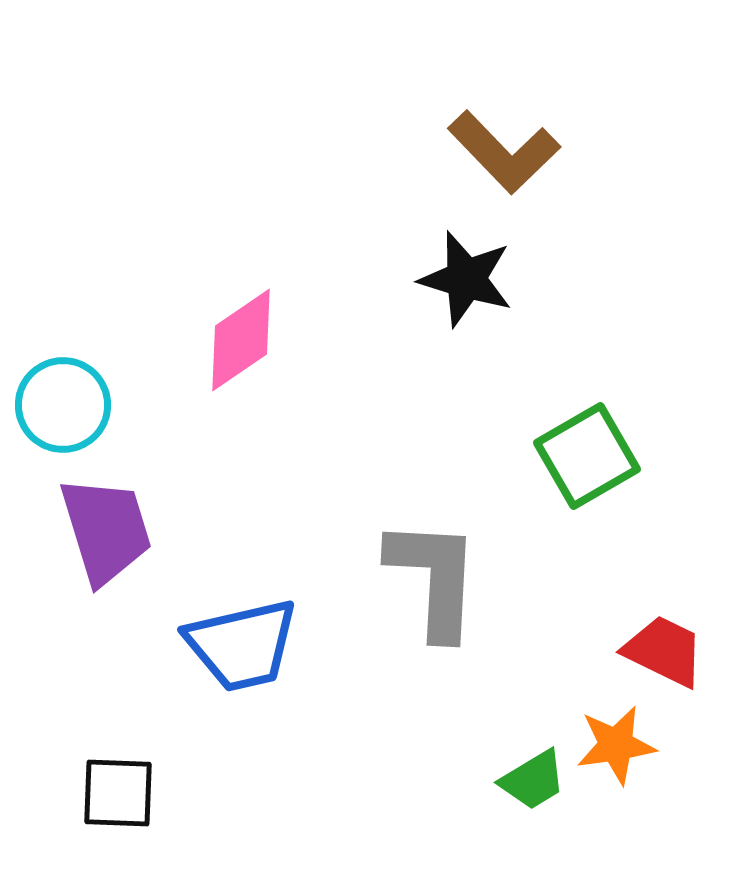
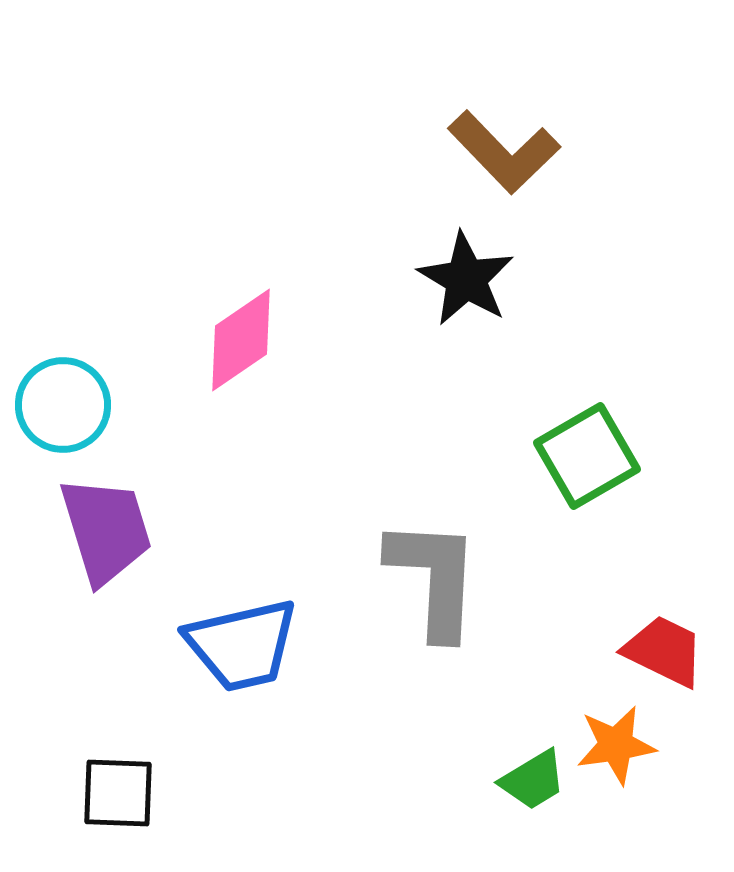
black star: rotated 14 degrees clockwise
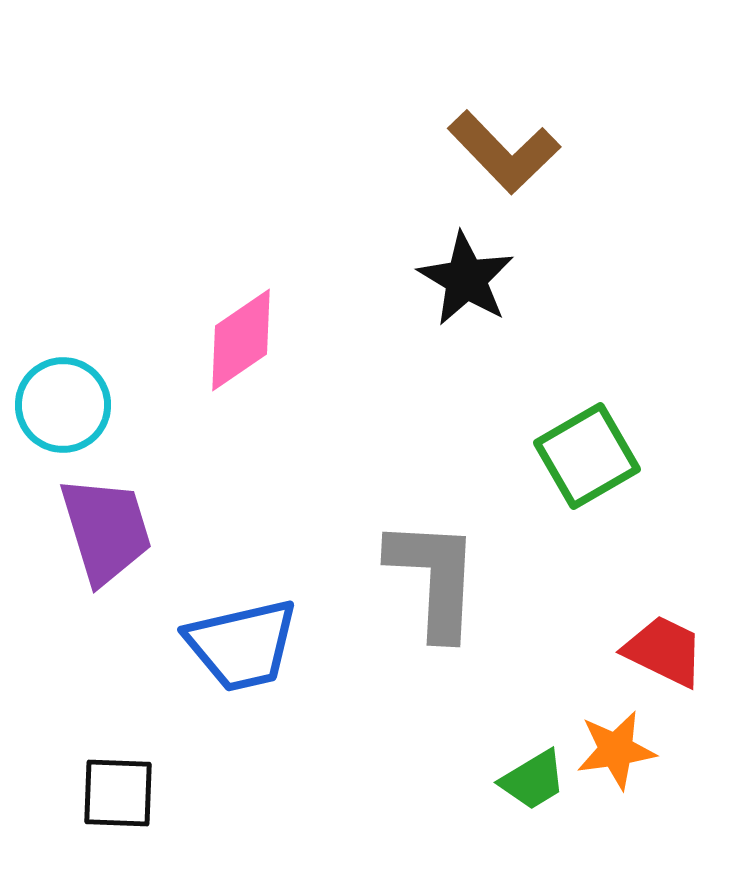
orange star: moved 5 px down
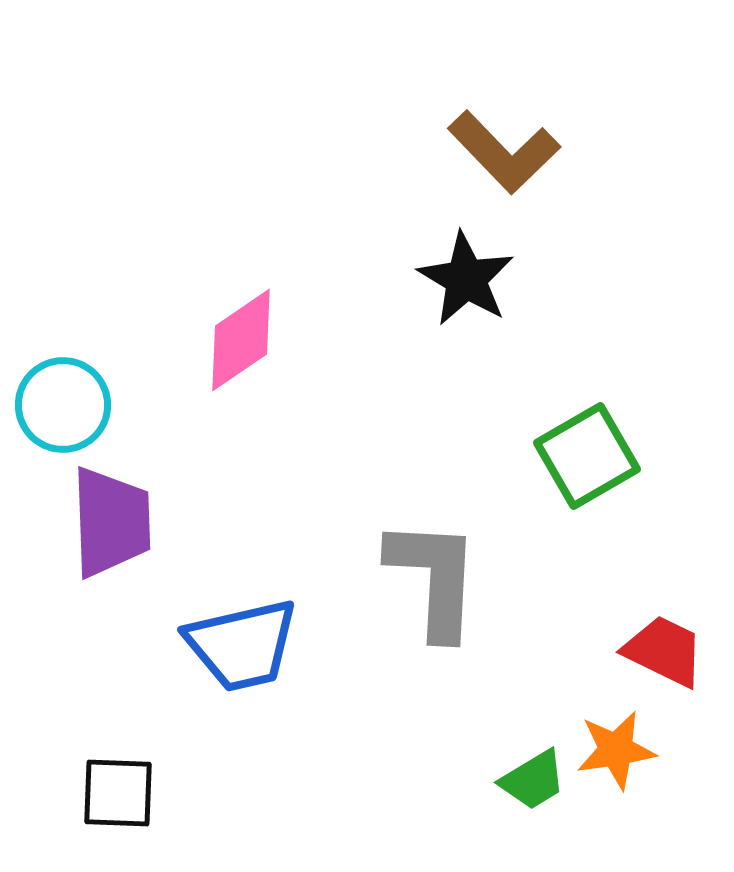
purple trapezoid: moved 5 px right, 8 px up; rotated 15 degrees clockwise
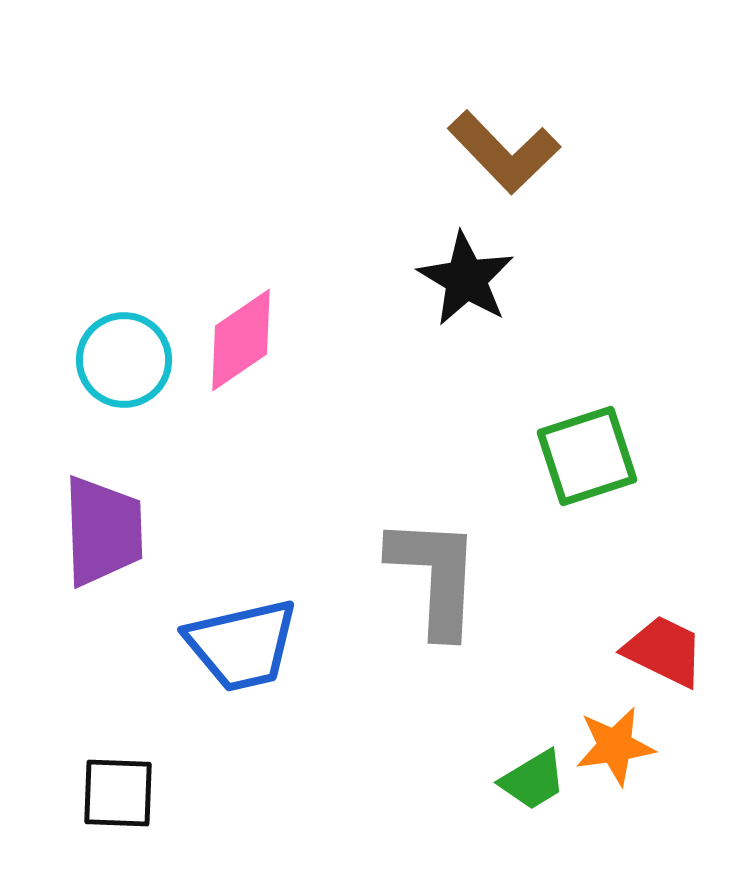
cyan circle: moved 61 px right, 45 px up
green square: rotated 12 degrees clockwise
purple trapezoid: moved 8 px left, 9 px down
gray L-shape: moved 1 px right, 2 px up
orange star: moved 1 px left, 4 px up
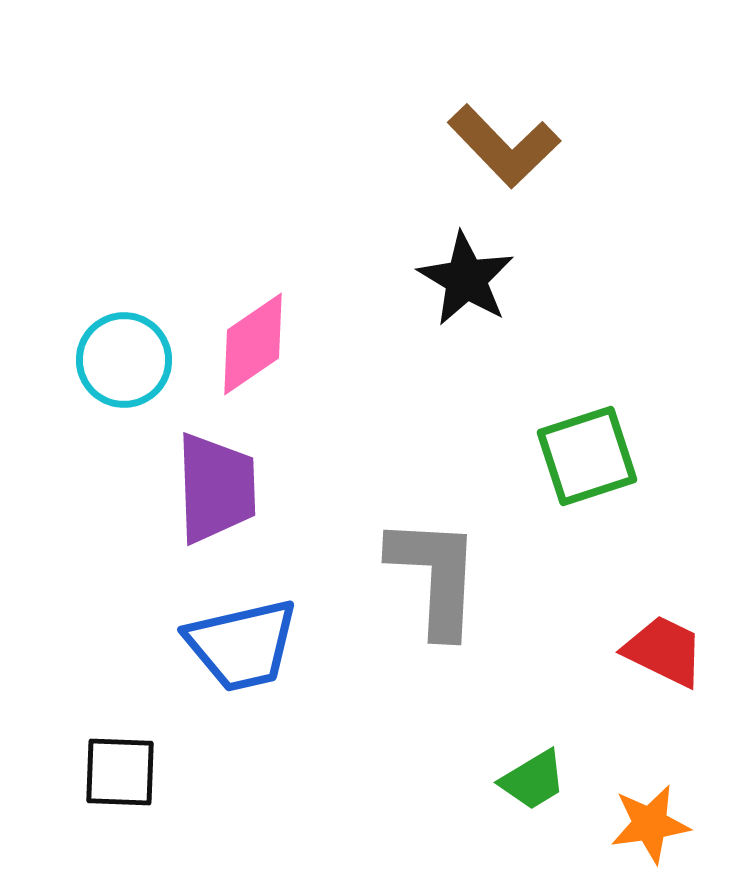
brown L-shape: moved 6 px up
pink diamond: moved 12 px right, 4 px down
purple trapezoid: moved 113 px right, 43 px up
orange star: moved 35 px right, 78 px down
black square: moved 2 px right, 21 px up
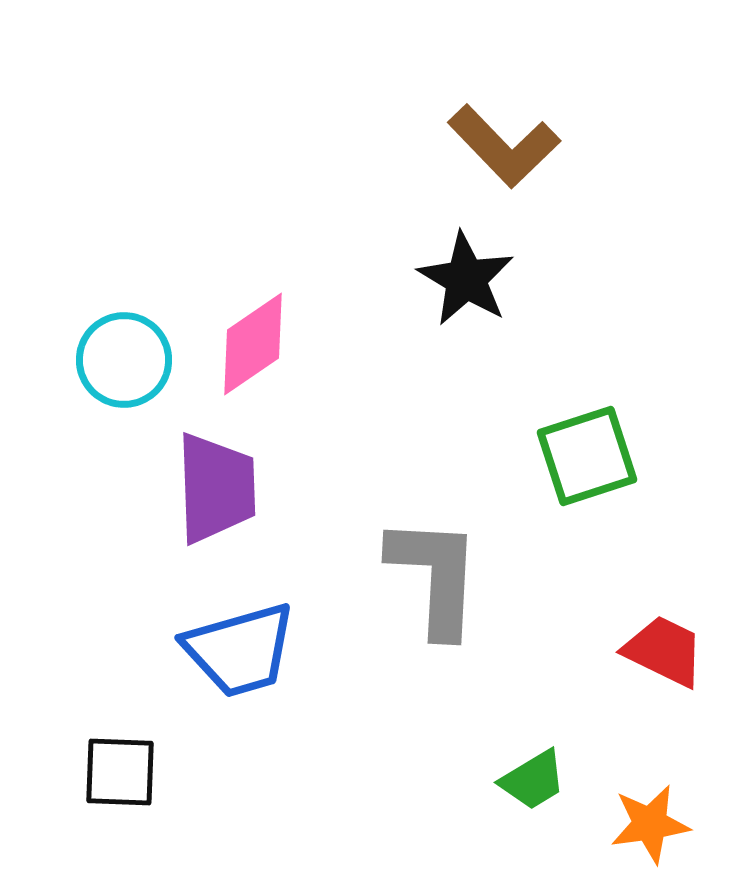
blue trapezoid: moved 2 px left, 5 px down; rotated 3 degrees counterclockwise
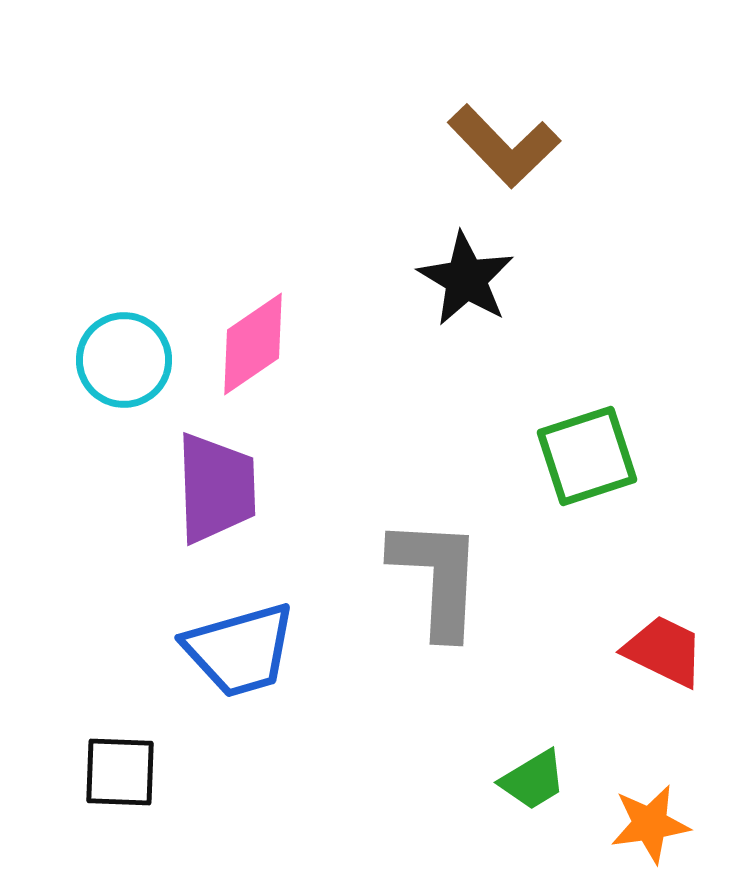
gray L-shape: moved 2 px right, 1 px down
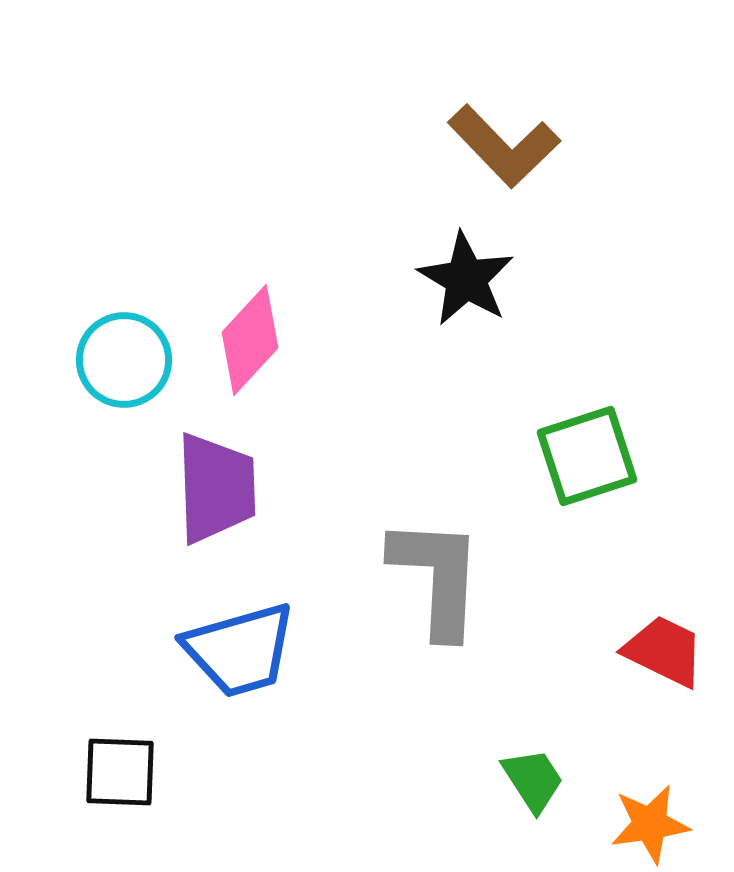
pink diamond: moved 3 px left, 4 px up; rotated 13 degrees counterclockwise
green trapezoid: rotated 92 degrees counterclockwise
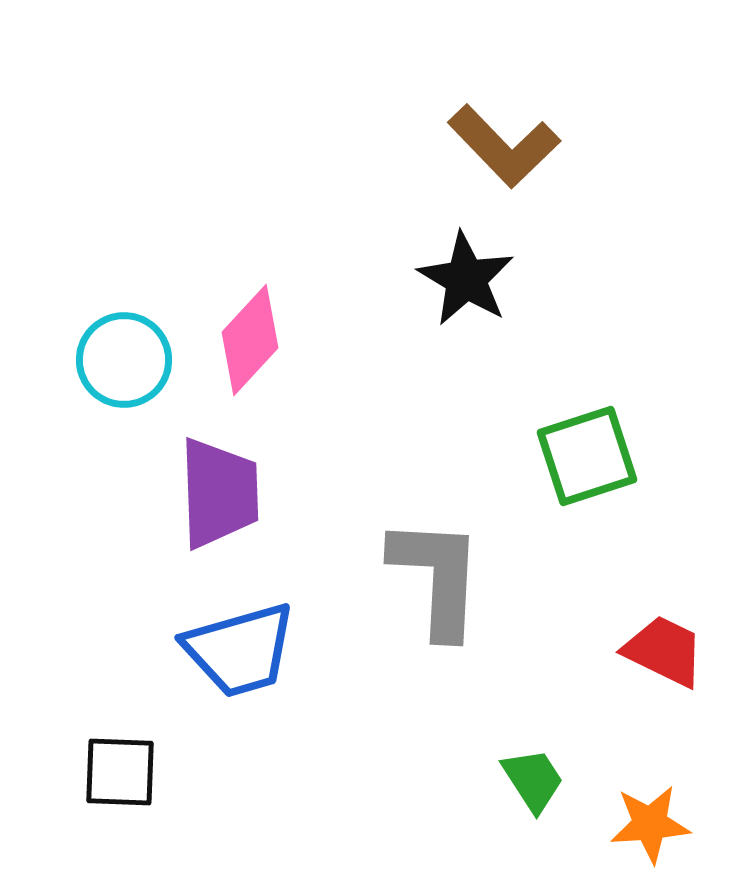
purple trapezoid: moved 3 px right, 5 px down
orange star: rotated 4 degrees clockwise
